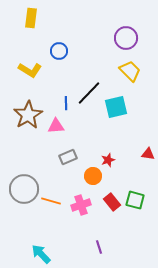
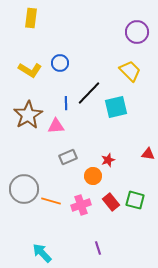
purple circle: moved 11 px right, 6 px up
blue circle: moved 1 px right, 12 px down
red rectangle: moved 1 px left
purple line: moved 1 px left, 1 px down
cyan arrow: moved 1 px right, 1 px up
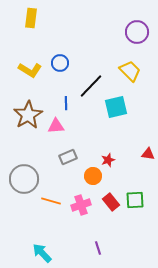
black line: moved 2 px right, 7 px up
gray circle: moved 10 px up
green square: rotated 18 degrees counterclockwise
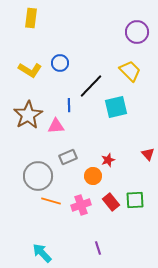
blue line: moved 3 px right, 2 px down
red triangle: rotated 40 degrees clockwise
gray circle: moved 14 px right, 3 px up
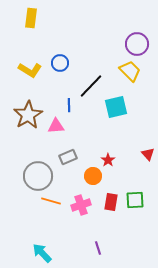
purple circle: moved 12 px down
red star: rotated 16 degrees counterclockwise
red rectangle: rotated 48 degrees clockwise
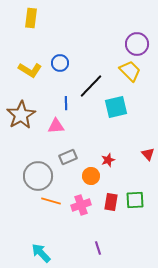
blue line: moved 3 px left, 2 px up
brown star: moved 7 px left
red star: rotated 16 degrees clockwise
orange circle: moved 2 px left
cyan arrow: moved 1 px left
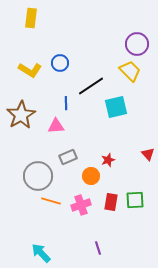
black line: rotated 12 degrees clockwise
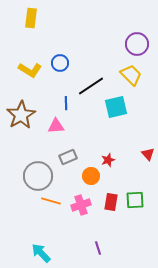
yellow trapezoid: moved 1 px right, 4 px down
